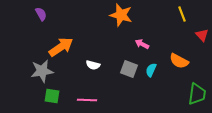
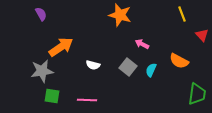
orange star: moved 1 px left
gray square: moved 1 px left, 2 px up; rotated 18 degrees clockwise
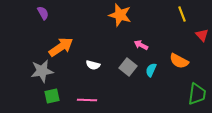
purple semicircle: moved 2 px right, 1 px up
pink arrow: moved 1 px left, 1 px down
green square: rotated 21 degrees counterclockwise
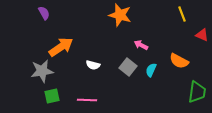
purple semicircle: moved 1 px right
red triangle: rotated 24 degrees counterclockwise
green trapezoid: moved 2 px up
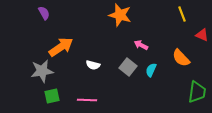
orange semicircle: moved 2 px right, 3 px up; rotated 18 degrees clockwise
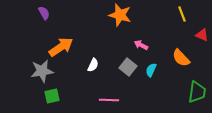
white semicircle: rotated 80 degrees counterclockwise
pink line: moved 22 px right
